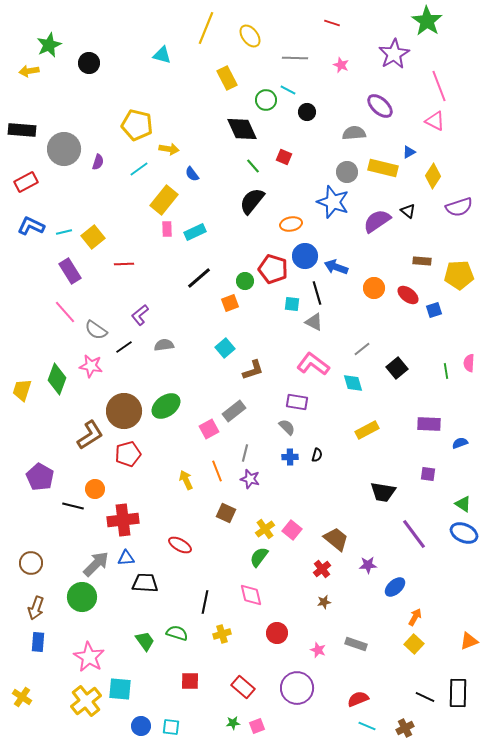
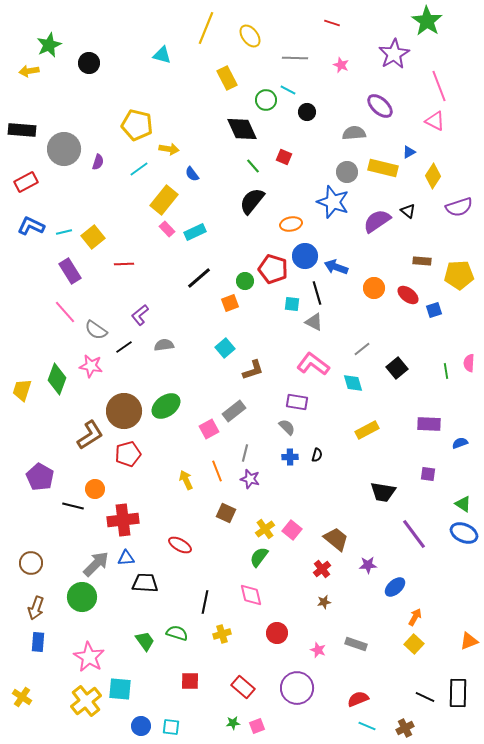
pink rectangle at (167, 229): rotated 42 degrees counterclockwise
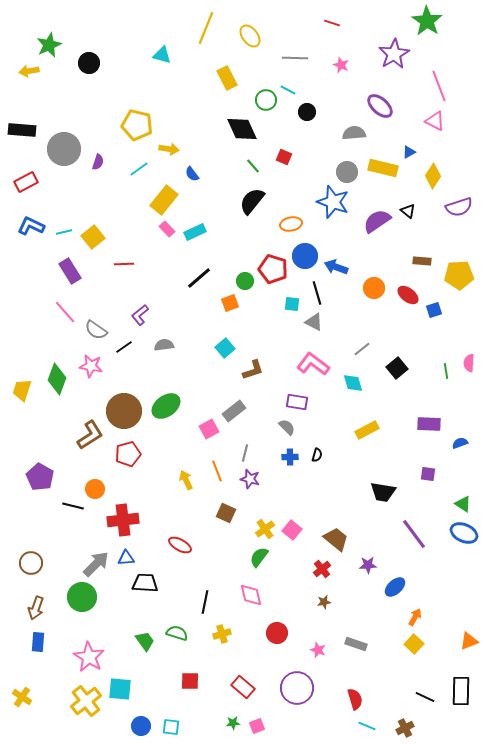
black rectangle at (458, 693): moved 3 px right, 2 px up
red semicircle at (358, 699): moved 3 px left; rotated 95 degrees clockwise
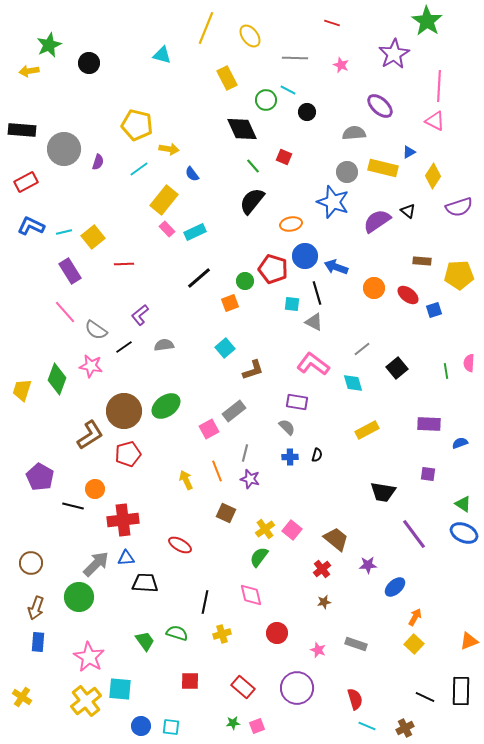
pink line at (439, 86): rotated 24 degrees clockwise
green circle at (82, 597): moved 3 px left
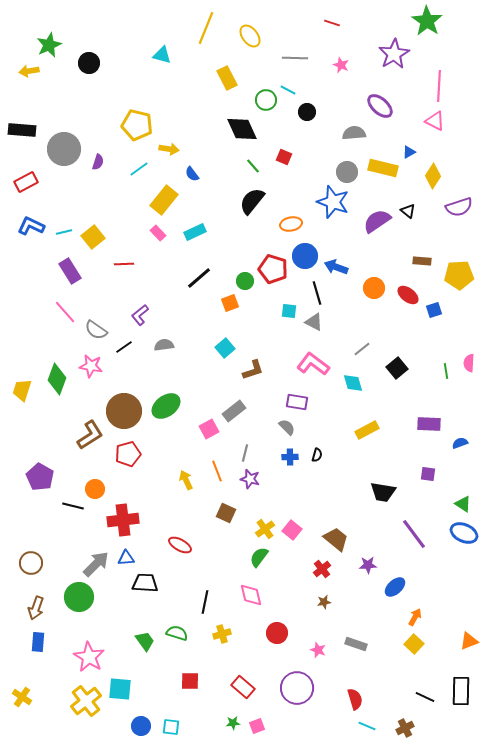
pink rectangle at (167, 229): moved 9 px left, 4 px down
cyan square at (292, 304): moved 3 px left, 7 px down
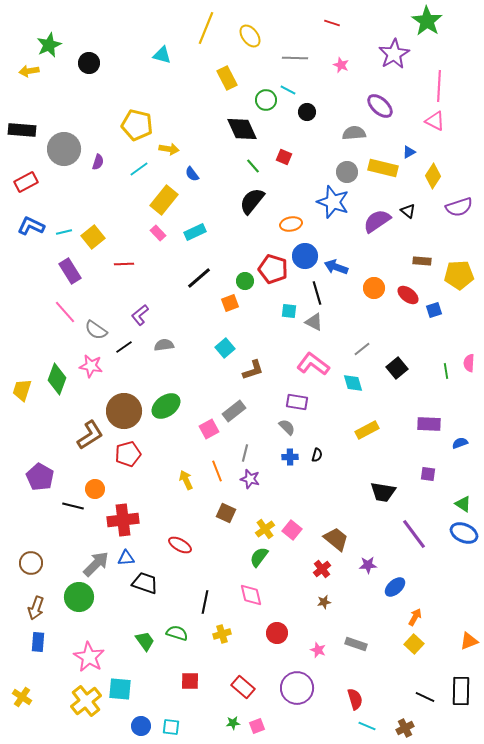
black trapezoid at (145, 583): rotated 16 degrees clockwise
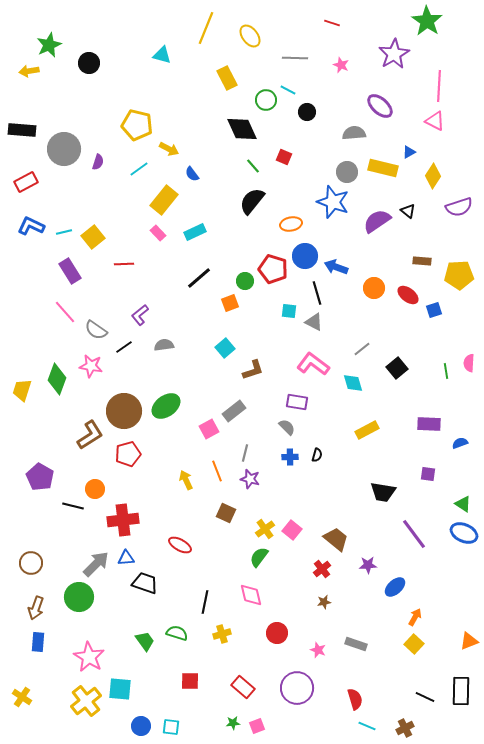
yellow arrow at (169, 149): rotated 18 degrees clockwise
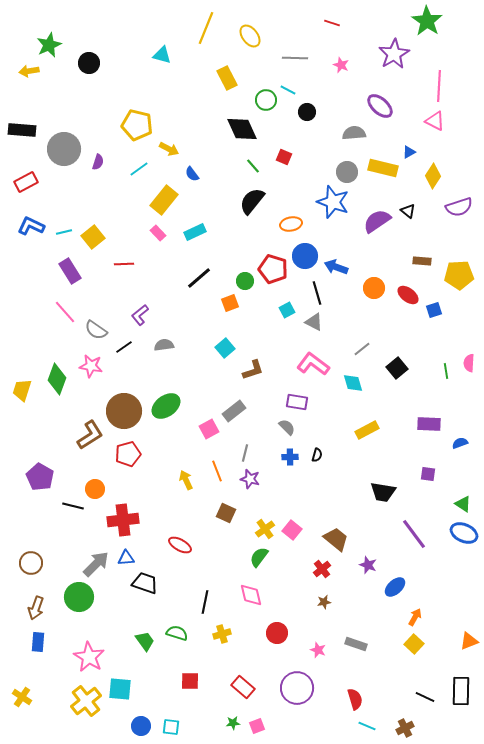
cyan square at (289, 311): moved 2 px left, 1 px up; rotated 35 degrees counterclockwise
purple star at (368, 565): rotated 24 degrees clockwise
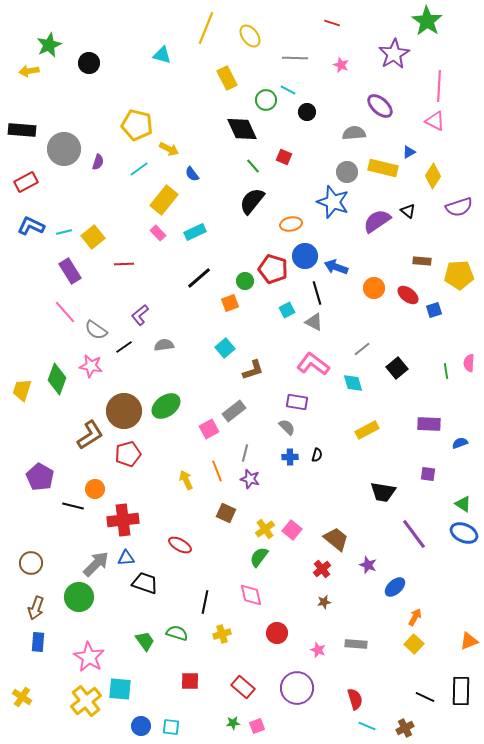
gray rectangle at (356, 644): rotated 15 degrees counterclockwise
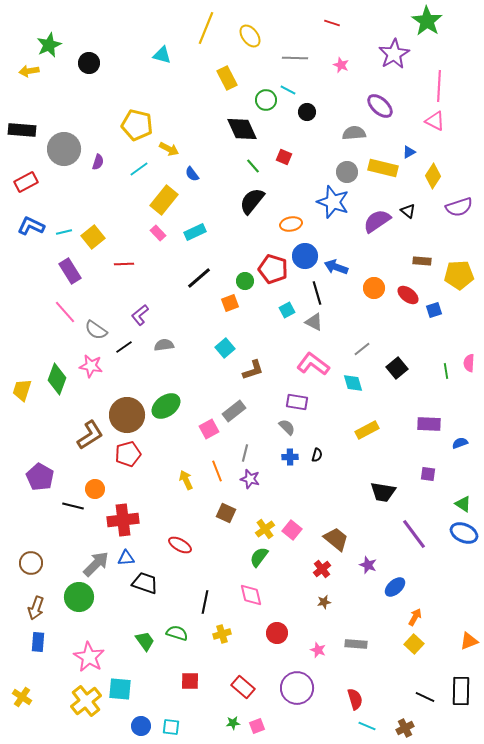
brown circle at (124, 411): moved 3 px right, 4 px down
